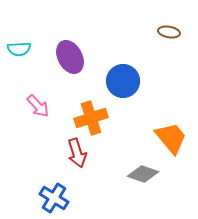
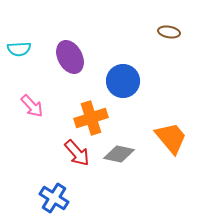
pink arrow: moved 6 px left
red arrow: rotated 24 degrees counterclockwise
gray diamond: moved 24 px left, 20 px up; rotated 8 degrees counterclockwise
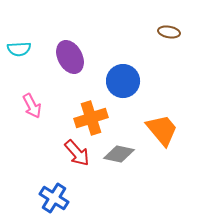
pink arrow: rotated 15 degrees clockwise
orange trapezoid: moved 9 px left, 8 px up
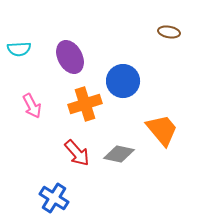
orange cross: moved 6 px left, 14 px up
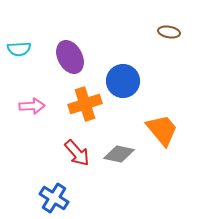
pink arrow: rotated 65 degrees counterclockwise
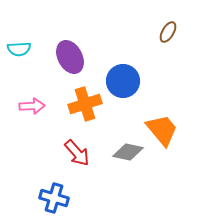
brown ellipse: moved 1 px left; rotated 70 degrees counterclockwise
gray diamond: moved 9 px right, 2 px up
blue cross: rotated 16 degrees counterclockwise
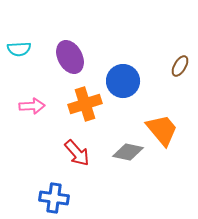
brown ellipse: moved 12 px right, 34 px down
blue cross: rotated 8 degrees counterclockwise
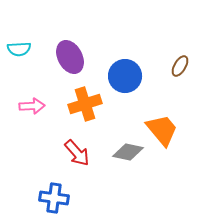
blue circle: moved 2 px right, 5 px up
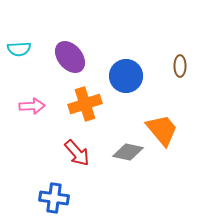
purple ellipse: rotated 12 degrees counterclockwise
brown ellipse: rotated 30 degrees counterclockwise
blue circle: moved 1 px right
